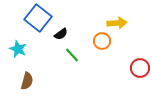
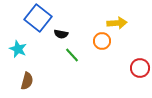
black semicircle: rotated 48 degrees clockwise
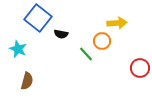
green line: moved 14 px right, 1 px up
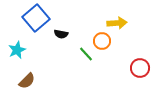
blue square: moved 2 px left; rotated 12 degrees clockwise
cyan star: moved 1 px left, 1 px down; rotated 24 degrees clockwise
brown semicircle: rotated 30 degrees clockwise
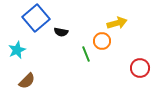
yellow arrow: rotated 12 degrees counterclockwise
black semicircle: moved 2 px up
green line: rotated 21 degrees clockwise
